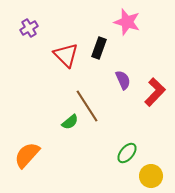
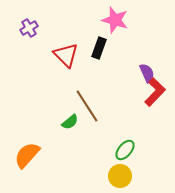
pink star: moved 12 px left, 2 px up
purple semicircle: moved 24 px right, 7 px up
green ellipse: moved 2 px left, 3 px up
yellow circle: moved 31 px left
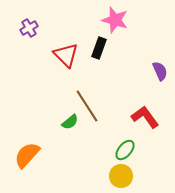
purple semicircle: moved 13 px right, 2 px up
red L-shape: moved 10 px left, 25 px down; rotated 80 degrees counterclockwise
yellow circle: moved 1 px right
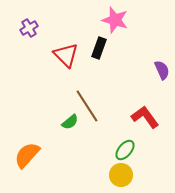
purple semicircle: moved 2 px right, 1 px up
yellow circle: moved 1 px up
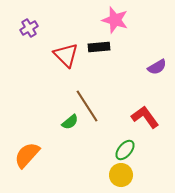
black rectangle: moved 1 px up; rotated 65 degrees clockwise
purple semicircle: moved 5 px left, 3 px up; rotated 84 degrees clockwise
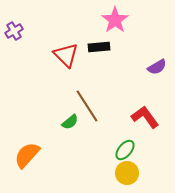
pink star: rotated 20 degrees clockwise
purple cross: moved 15 px left, 3 px down
yellow circle: moved 6 px right, 2 px up
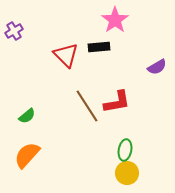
red L-shape: moved 28 px left, 15 px up; rotated 116 degrees clockwise
green semicircle: moved 43 px left, 6 px up
green ellipse: rotated 30 degrees counterclockwise
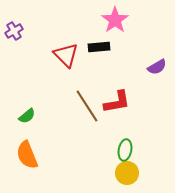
orange semicircle: rotated 64 degrees counterclockwise
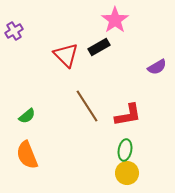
black rectangle: rotated 25 degrees counterclockwise
red L-shape: moved 11 px right, 13 px down
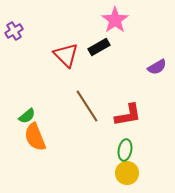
orange semicircle: moved 8 px right, 18 px up
